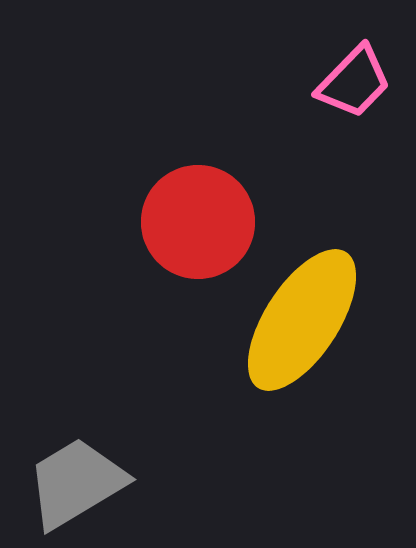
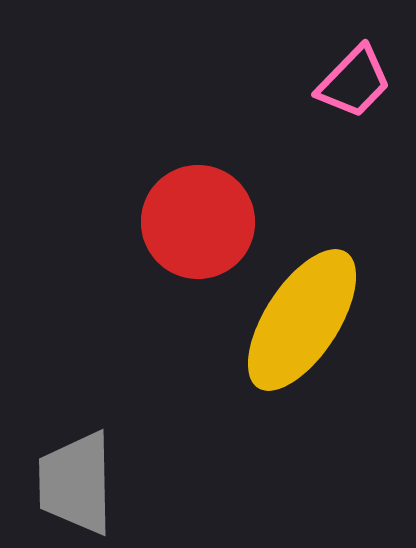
gray trapezoid: rotated 60 degrees counterclockwise
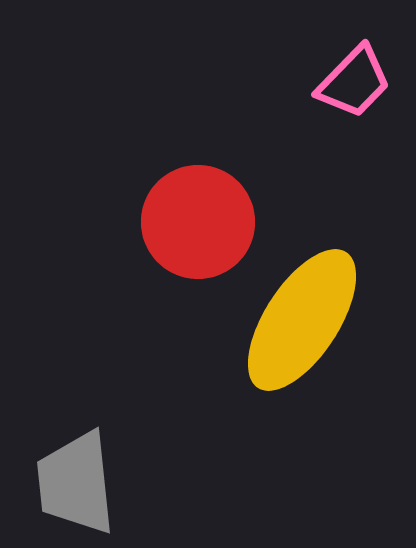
gray trapezoid: rotated 5 degrees counterclockwise
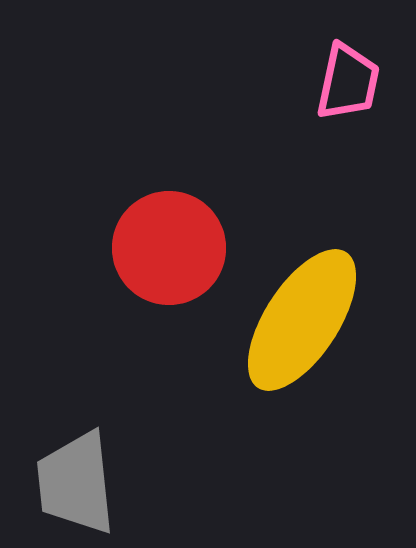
pink trapezoid: moved 6 px left; rotated 32 degrees counterclockwise
red circle: moved 29 px left, 26 px down
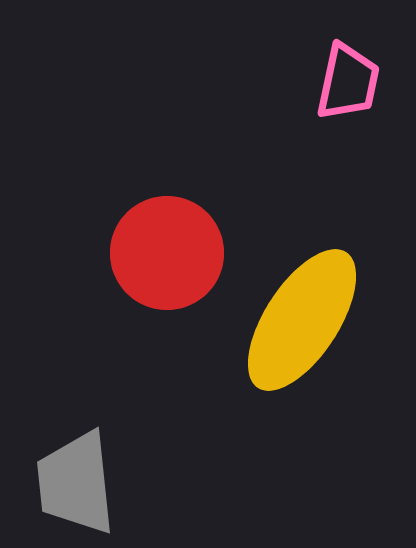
red circle: moved 2 px left, 5 px down
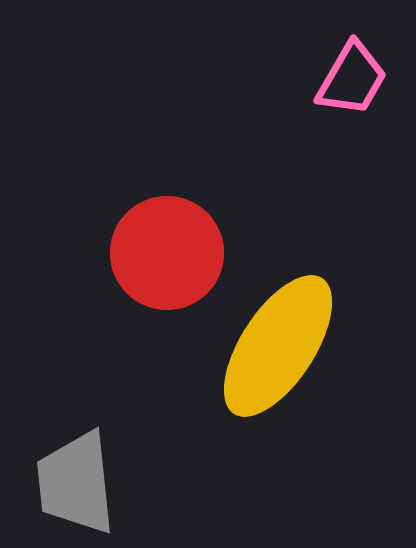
pink trapezoid: moved 4 px right, 3 px up; rotated 18 degrees clockwise
yellow ellipse: moved 24 px left, 26 px down
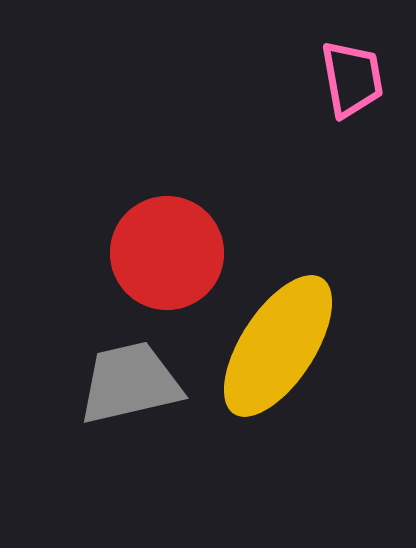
pink trapezoid: rotated 40 degrees counterclockwise
gray trapezoid: moved 54 px right, 100 px up; rotated 83 degrees clockwise
